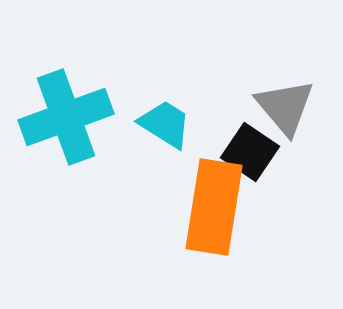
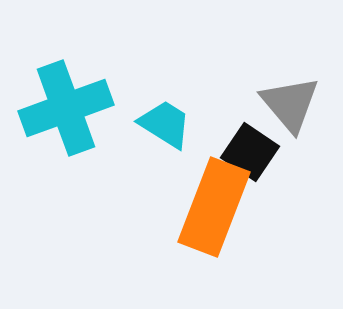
gray triangle: moved 5 px right, 3 px up
cyan cross: moved 9 px up
orange rectangle: rotated 12 degrees clockwise
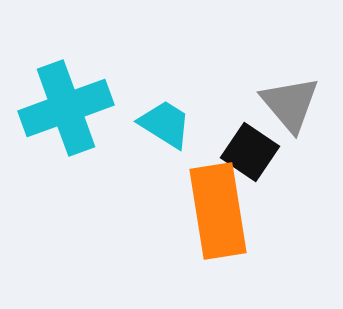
orange rectangle: moved 4 px right, 4 px down; rotated 30 degrees counterclockwise
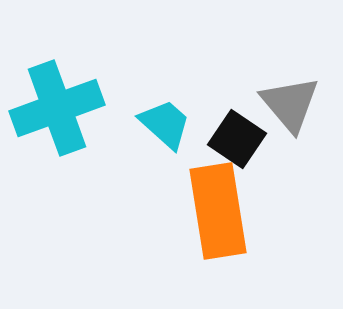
cyan cross: moved 9 px left
cyan trapezoid: rotated 10 degrees clockwise
black square: moved 13 px left, 13 px up
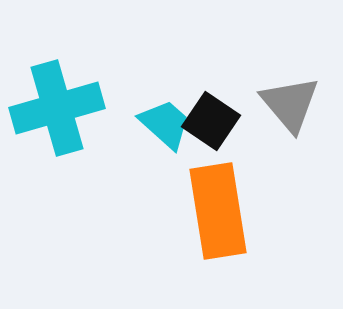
cyan cross: rotated 4 degrees clockwise
black square: moved 26 px left, 18 px up
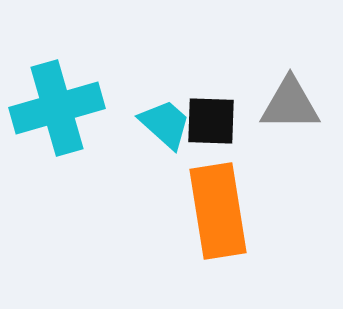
gray triangle: rotated 50 degrees counterclockwise
black square: rotated 32 degrees counterclockwise
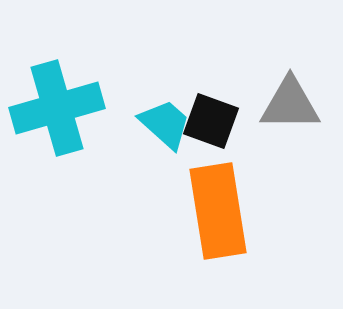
black square: rotated 18 degrees clockwise
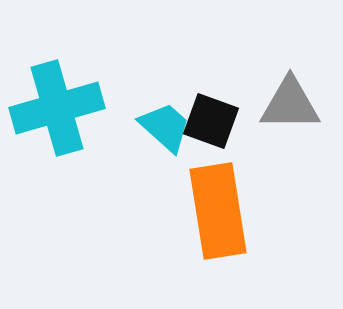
cyan trapezoid: moved 3 px down
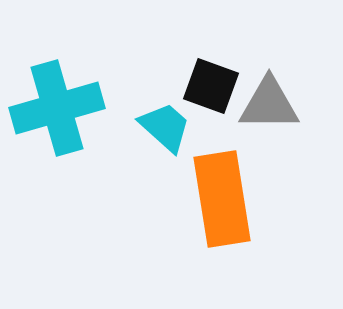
gray triangle: moved 21 px left
black square: moved 35 px up
orange rectangle: moved 4 px right, 12 px up
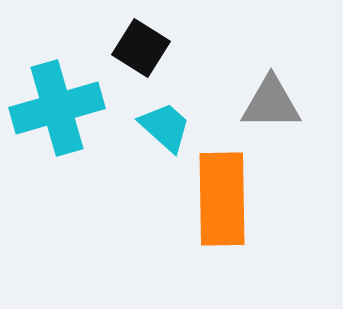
black square: moved 70 px left, 38 px up; rotated 12 degrees clockwise
gray triangle: moved 2 px right, 1 px up
orange rectangle: rotated 8 degrees clockwise
